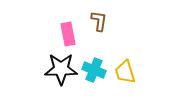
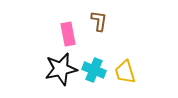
black star: rotated 12 degrees counterclockwise
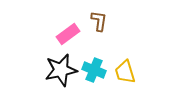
pink rectangle: rotated 65 degrees clockwise
black star: moved 1 px down
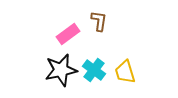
cyan cross: rotated 15 degrees clockwise
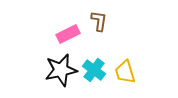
pink rectangle: rotated 10 degrees clockwise
